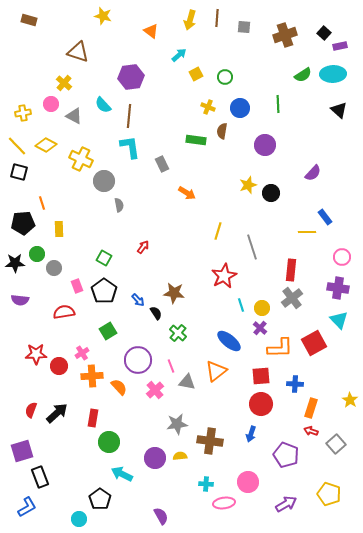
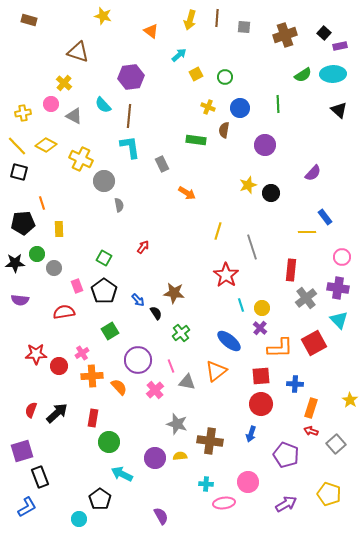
brown semicircle at (222, 131): moved 2 px right, 1 px up
red star at (224, 276): moved 2 px right, 1 px up; rotated 10 degrees counterclockwise
gray cross at (292, 298): moved 14 px right
green square at (108, 331): moved 2 px right
green cross at (178, 333): moved 3 px right; rotated 12 degrees clockwise
gray star at (177, 424): rotated 25 degrees clockwise
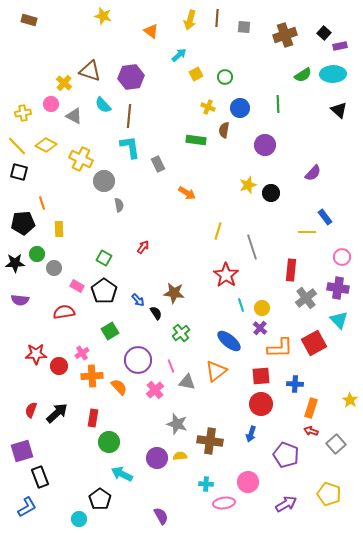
brown triangle at (78, 52): moved 12 px right, 19 px down
gray rectangle at (162, 164): moved 4 px left
pink rectangle at (77, 286): rotated 40 degrees counterclockwise
purple circle at (155, 458): moved 2 px right
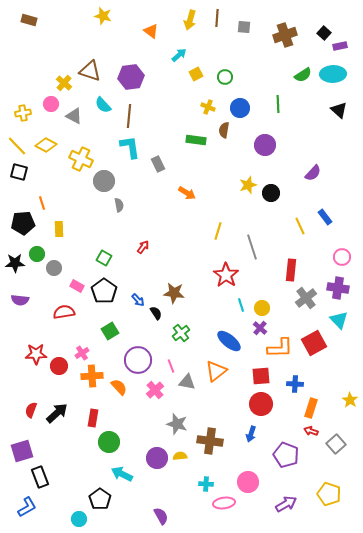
yellow line at (307, 232): moved 7 px left, 6 px up; rotated 66 degrees clockwise
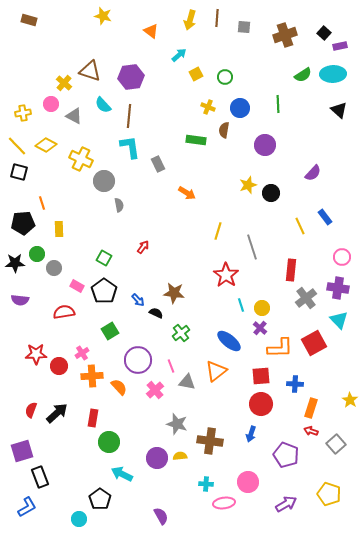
black semicircle at (156, 313): rotated 32 degrees counterclockwise
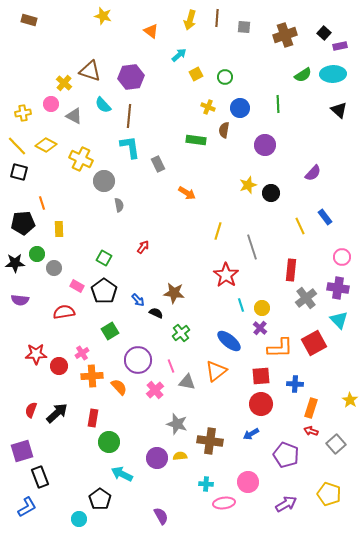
blue arrow at (251, 434): rotated 42 degrees clockwise
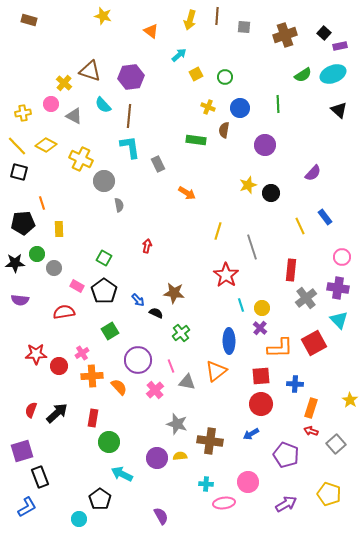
brown line at (217, 18): moved 2 px up
cyan ellipse at (333, 74): rotated 20 degrees counterclockwise
red arrow at (143, 247): moved 4 px right, 1 px up; rotated 24 degrees counterclockwise
blue ellipse at (229, 341): rotated 50 degrees clockwise
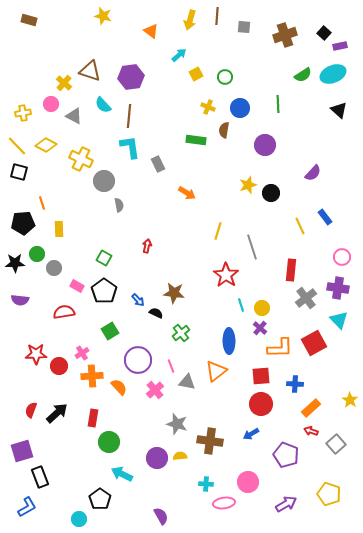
orange rectangle at (311, 408): rotated 30 degrees clockwise
